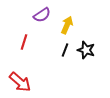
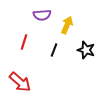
purple semicircle: rotated 30 degrees clockwise
black line: moved 11 px left
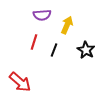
red line: moved 10 px right
black star: rotated 12 degrees clockwise
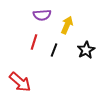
black star: rotated 12 degrees clockwise
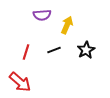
red line: moved 8 px left, 10 px down
black line: rotated 48 degrees clockwise
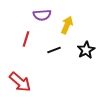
red line: moved 13 px up
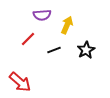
red line: moved 2 px right; rotated 28 degrees clockwise
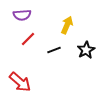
purple semicircle: moved 20 px left
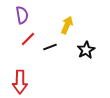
purple semicircle: rotated 96 degrees counterclockwise
black line: moved 4 px left, 3 px up
red arrow: rotated 50 degrees clockwise
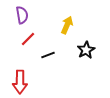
black line: moved 2 px left, 8 px down
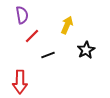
red line: moved 4 px right, 3 px up
